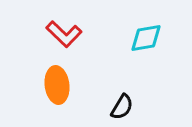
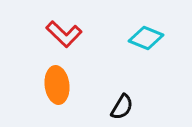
cyan diamond: rotated 32 degrees clockwise
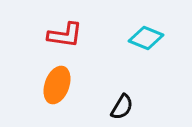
red L-shape: moved 1 px right, 1 px down; rotated 36 degrees counterclockwise
orange ellipse: rotated 27 degrees clockwise
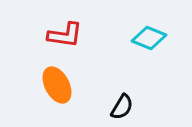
cyan diamond: moved 3 px right
orange ellipse: rotated 48 degrees counterclockwise
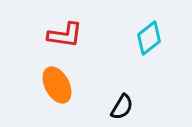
cyan diamond: rotated 60 degrees counterclockwise
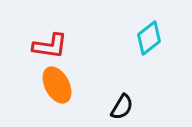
red L-shape: moved 15 px left, 11 px down
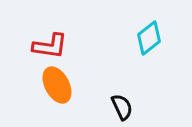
black semicircle: rotated 56 degrees counterclockwise
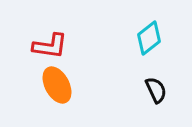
black semicircle: moved 34 px right, 17 px up
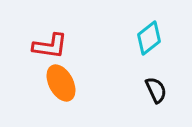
orange ellipse: moved 4 px right, 2 px up
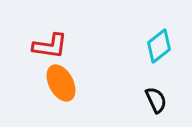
cyan diamond: moved 10 px right, 8 px down
black semicircle: moved 10 px down
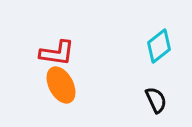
red L-shape: moved 7 px right, 7 px down
orange ellipse: moved 2 px down
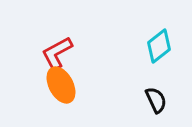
red L-shape: rotated 144 degrees clockwise
